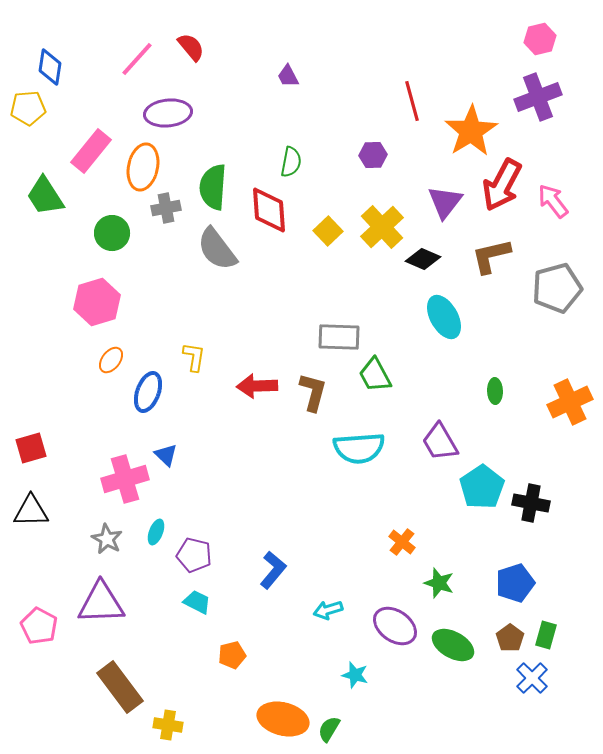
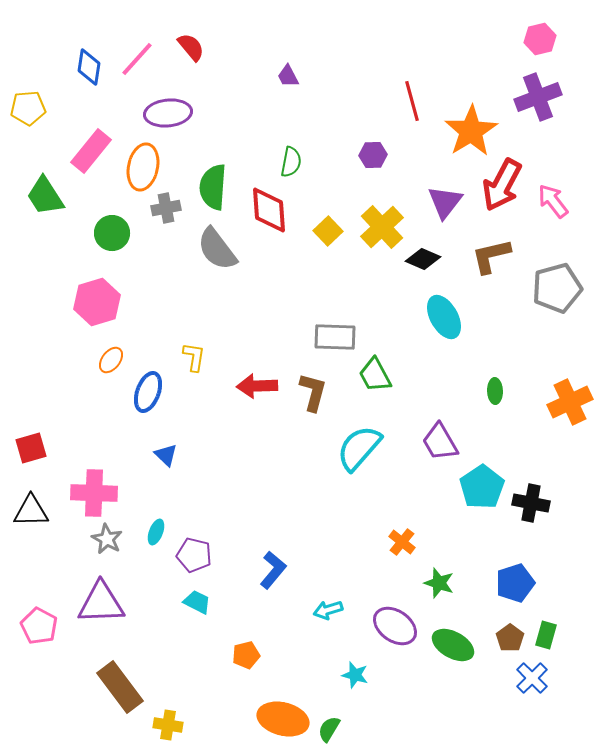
blue diamond at (50, 67): moved 39 px right
gray rectangle at (339, 337): moved 4 px left
cyan semicircle at (359, 448): rotated 135 degrees clockwise
pink cross at (125, 479): moved 31 px left, 14 px down; rotated 18 degrees clockwise
orange pentagon at (232, 655): moved 14 px right
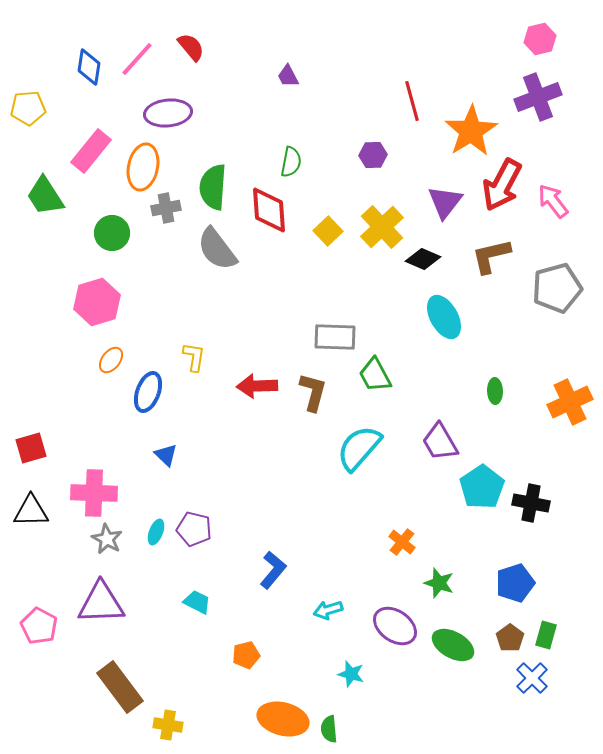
purple pentagon at (194, 555): moved 26 px up
cyan star at (355, 675): moved 4 px left, 1 px up
green semicircle at (329, 729): rotated 36 degrees counterclockwise
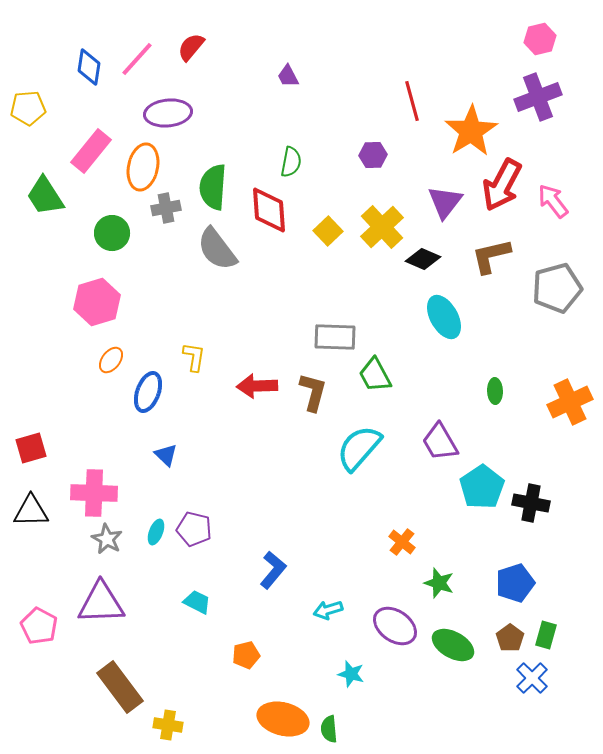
red semicircle at (191, 47): rotated 100 degrees counterclockwise
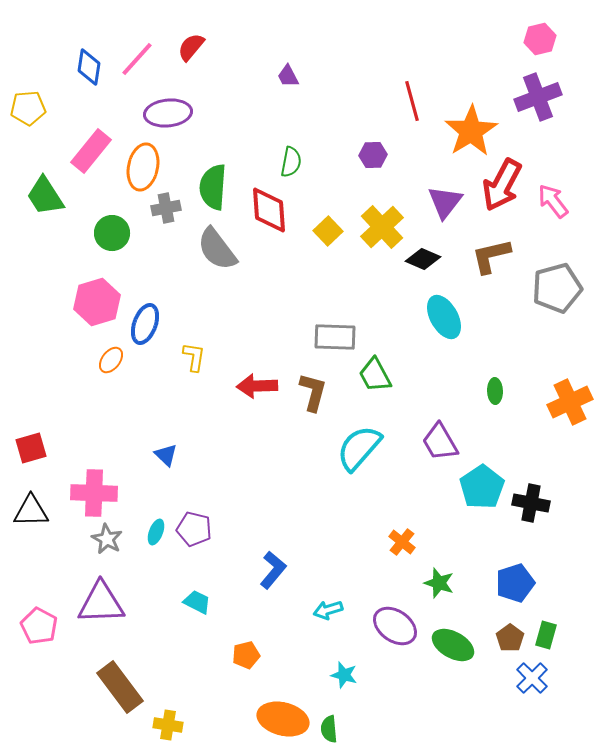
blue ellipse at (148, 392): moved 3 px left, 68 px up
cyan star at (351, 674): moved 7 px left, 1 px down
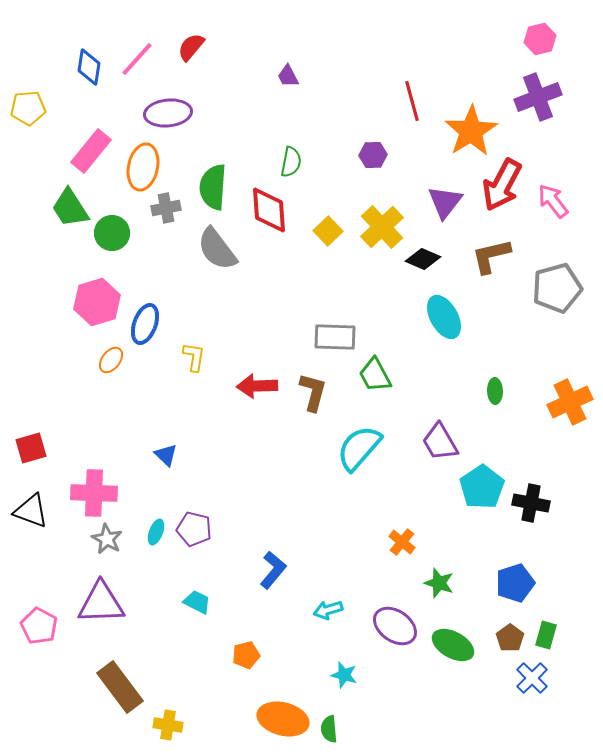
green trapezoid at (45, 196): moved 25 px right, 12 px down
black triangle at (31, 511): rotated 21 degrees clockwise
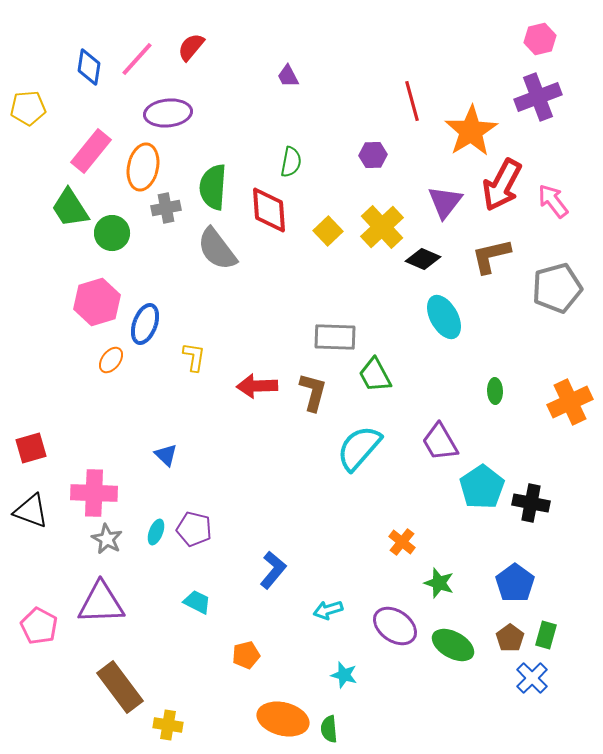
blue pentagon at (515, 583): rotated 18 degrees counterclockwise
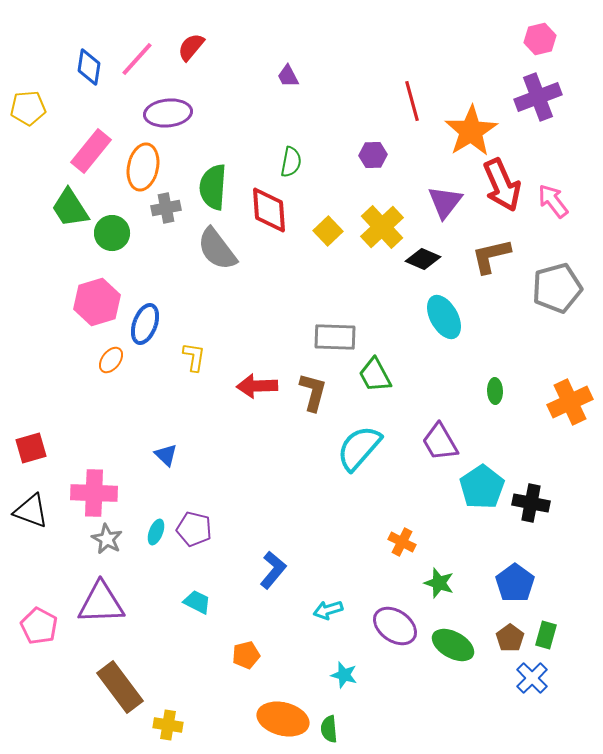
red arrow at (502, 185): rotated 52 degrees counterclockwise
orange cross at (402, 542): rotated 12 degrees counterclockwise
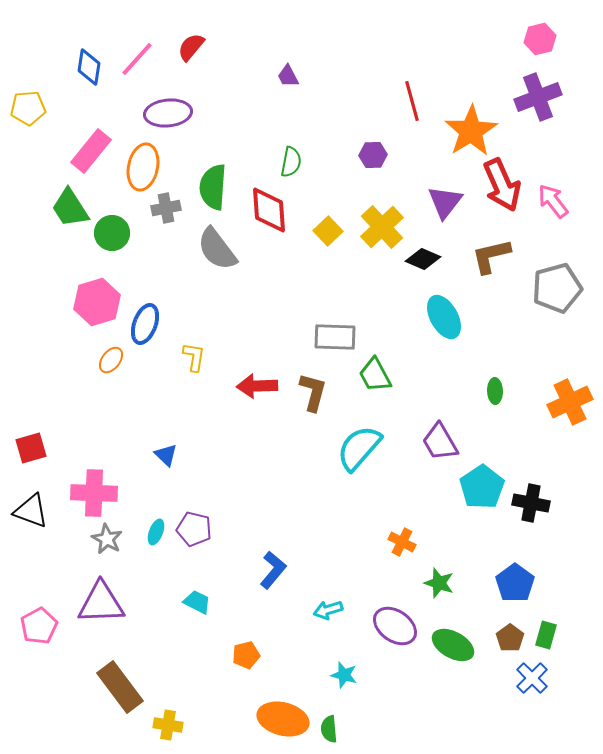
pink pentagon at (39, 626): rotated 15 degrees clockwise
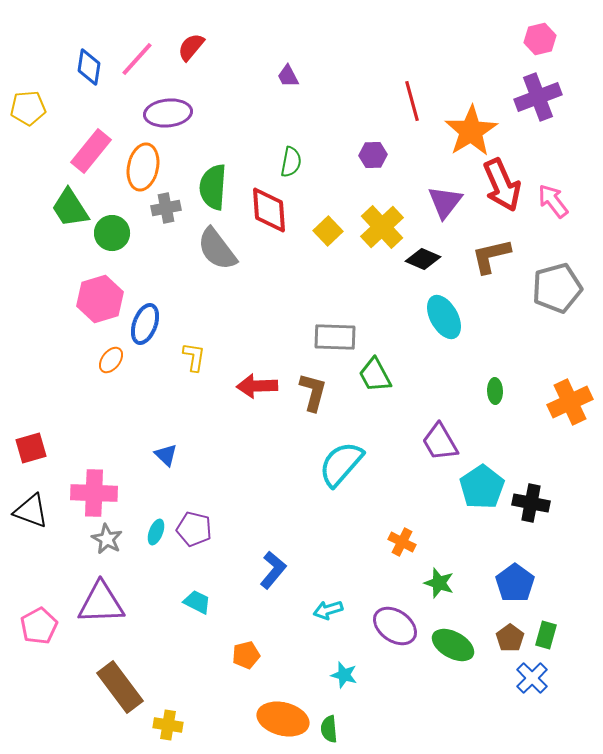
pink hexagon at (97, 302): moved 3 px right, 3 px up
cyan semicircle at (359, 448): moved 18 px left, 16 px down
